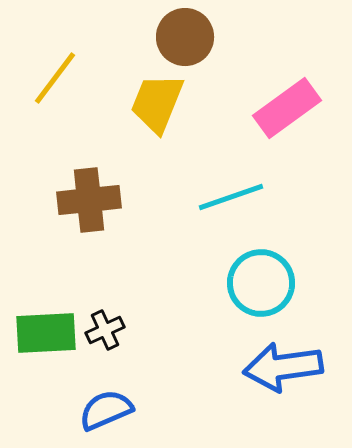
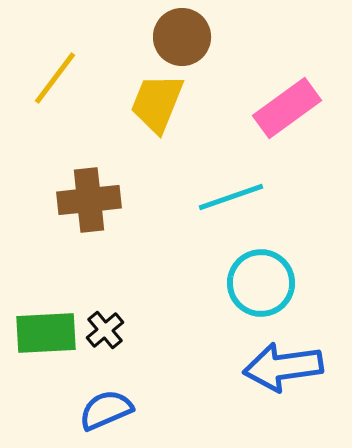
brown circle: moved 3 px left
black cross: rotated 15 degrees counterclockwise
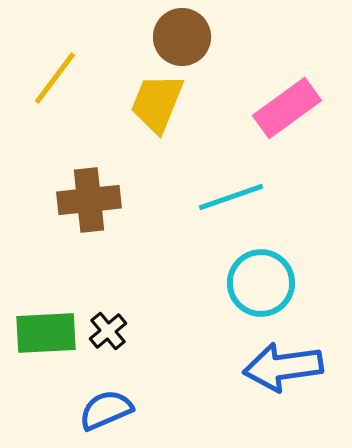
black cross: moved 3 px right, 1 px down
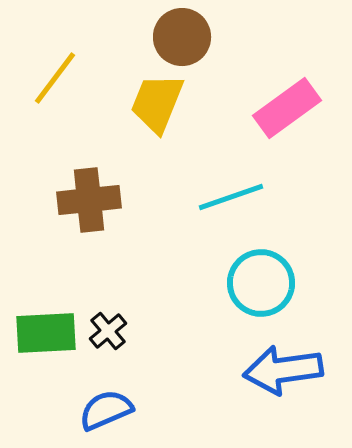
blue arrow: moved 3 px down
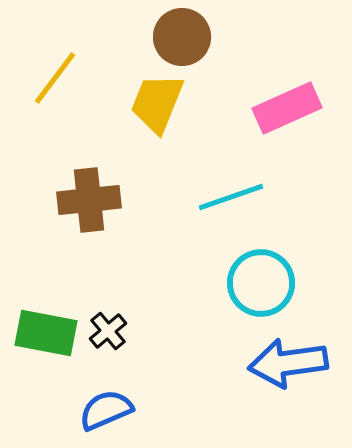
pink rectangle: rotated 12 degrees clockwise
green rectangle: rotated 14 degrees clockwise
blue arrow: moved 5 px right, 7 px up
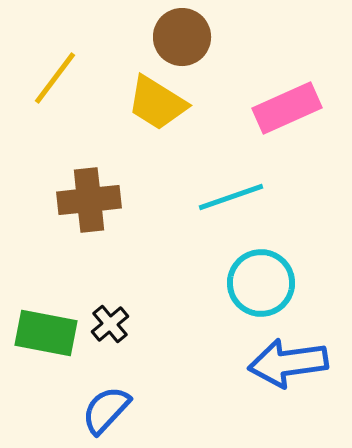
yellow trapezoid: rotated 80 degrees counterclockwise
black cross: moved 2 px right, 7 px up
blue semicircle: rotated 24 degrees counterclockwise
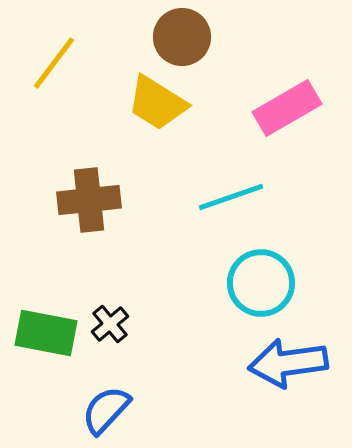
yellow line: moved 1 px left, 15 px up
pink rectangle: rotated 6 degrees counterclockwise
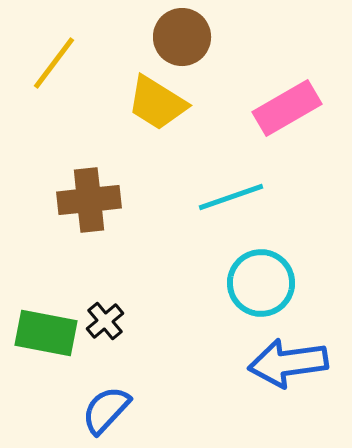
black cross: moved 5 px left, 3 px up
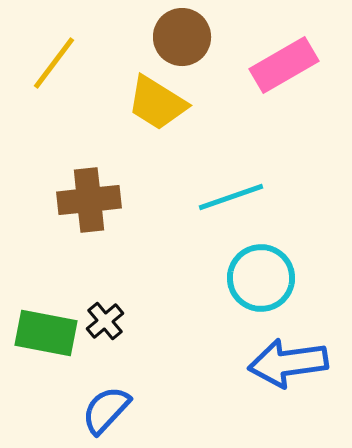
pink rectangle: moved 3 px left, 43 px up
cyan circle: moved 5 px up
